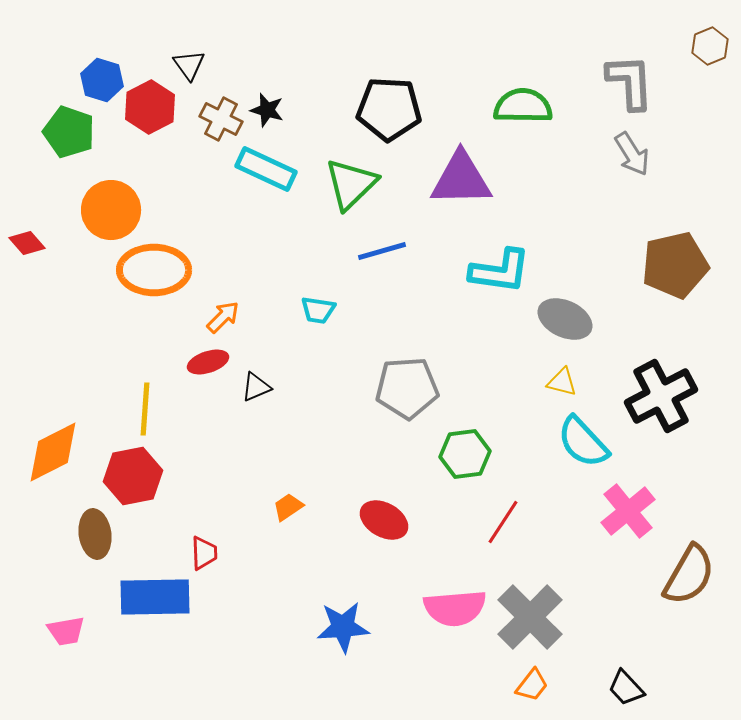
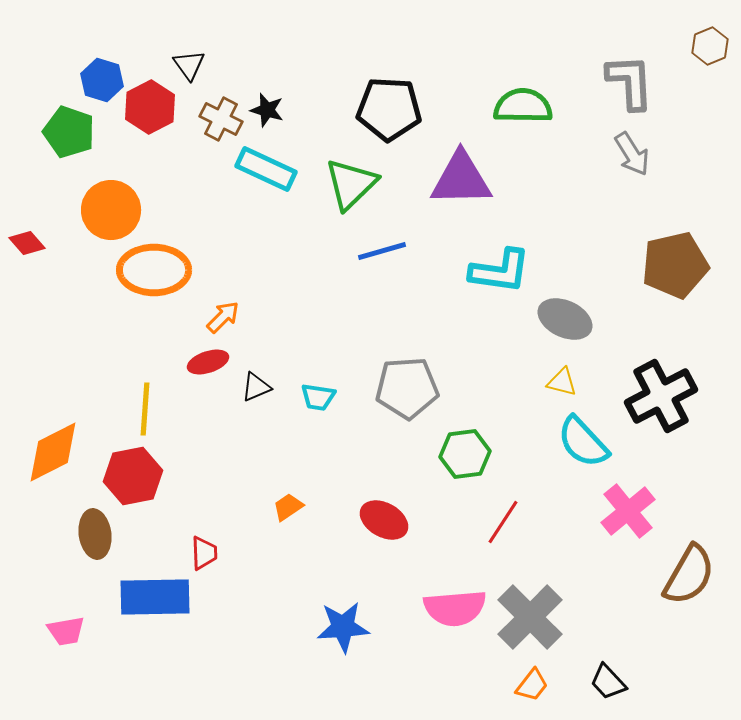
cyan trapezoid at (318, 310): moved 87 px down
black trapezoid at (626, 688): moved 18 px left, 6 px up
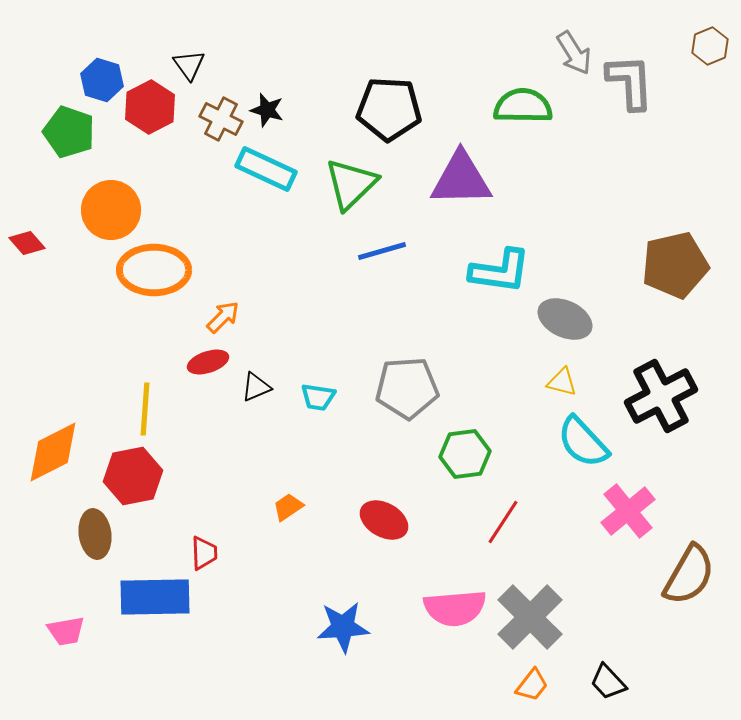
gray arrow at (632, 154): moved 58 px left, 101 px up
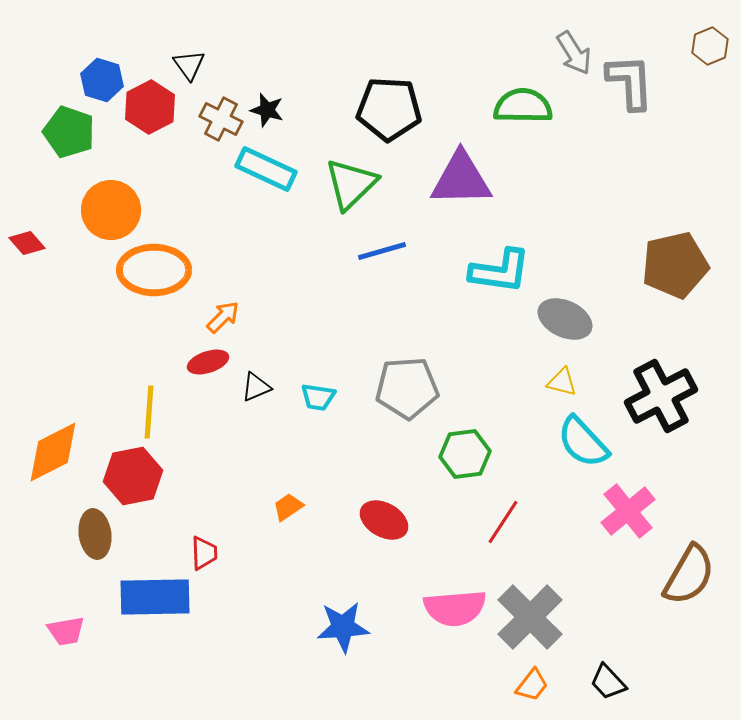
yellow line at (145, 409): moved 4 px right, 3 px down
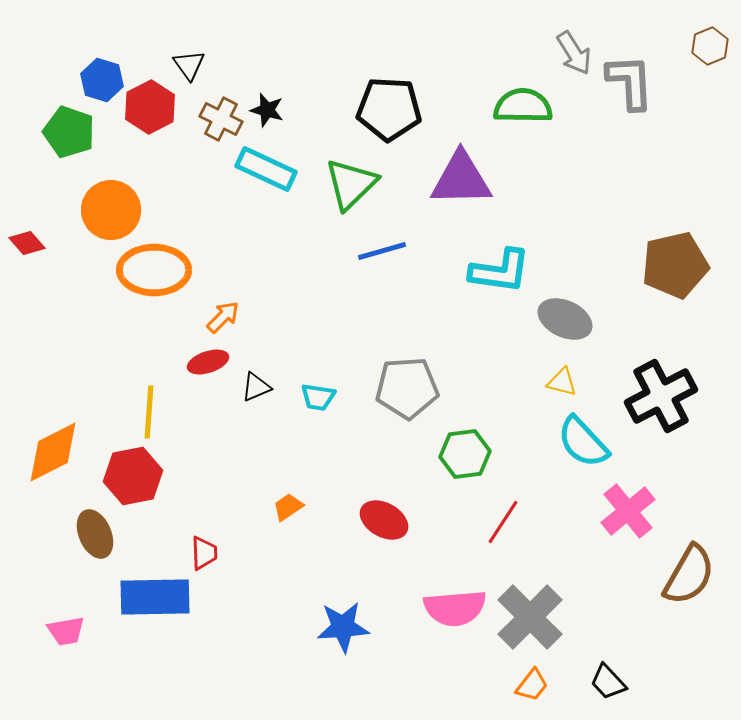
brown ellipse at (95, 534): rotated 15 degrees counterclockwise
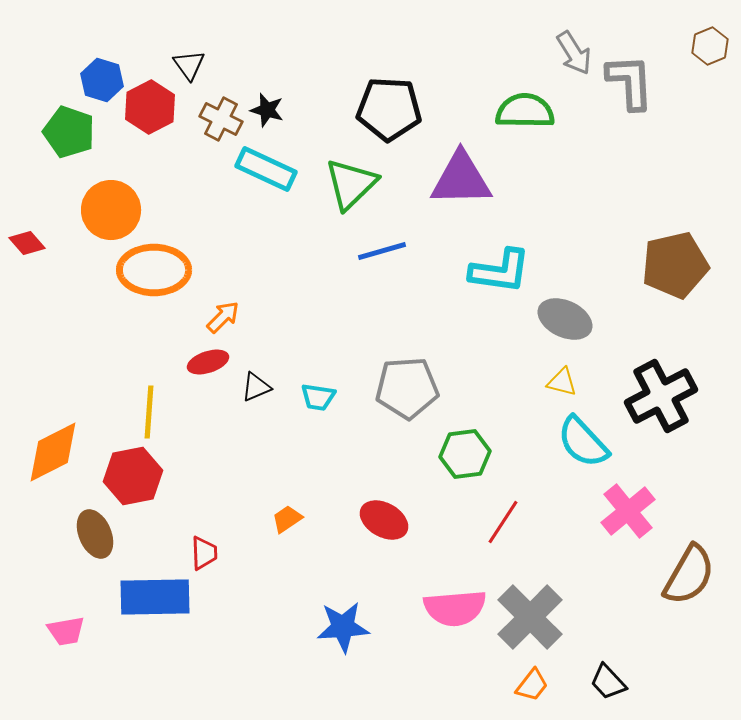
green semicircle at (523, 106): moved 2 px right, 5 px down
orange trapezoid at (288, 507): moved 1 px left, 12 px down
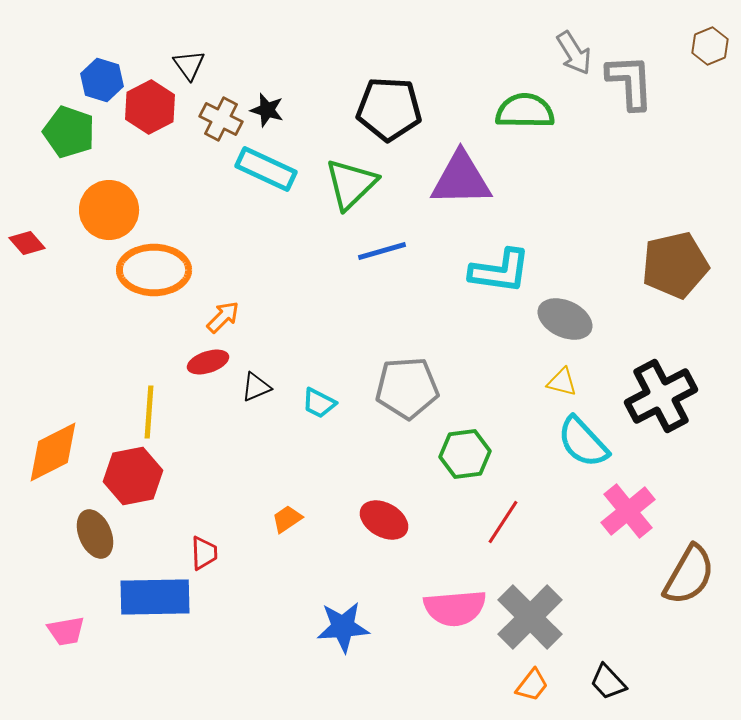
orange circle at (111, 210): moved 2 px left
cyan trapezoid at (318, 397): moved 1 px right, 6 px down; rotated 18 degrees clockwise
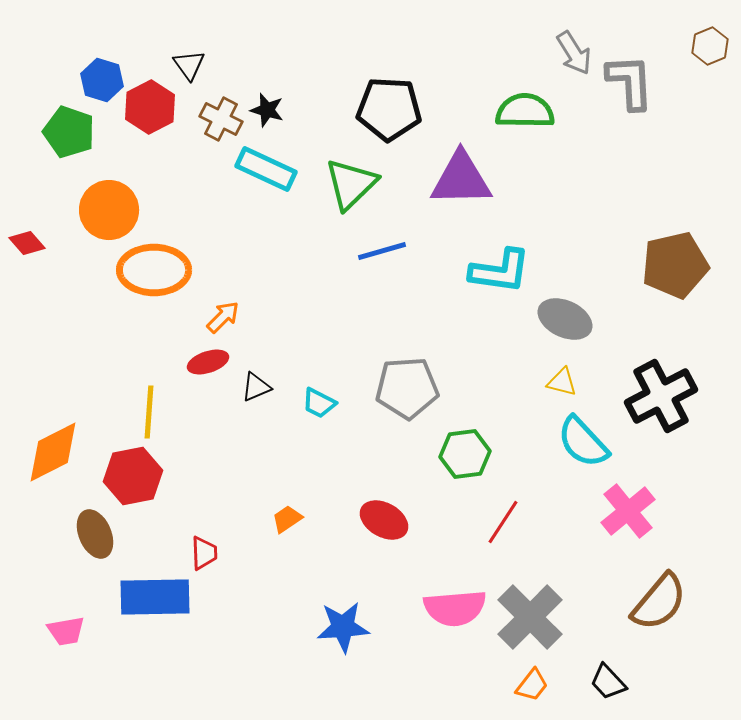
brown semicircle at (689, 575): moved 30 px left, 27 px down; rotated 10 degrees clockwise
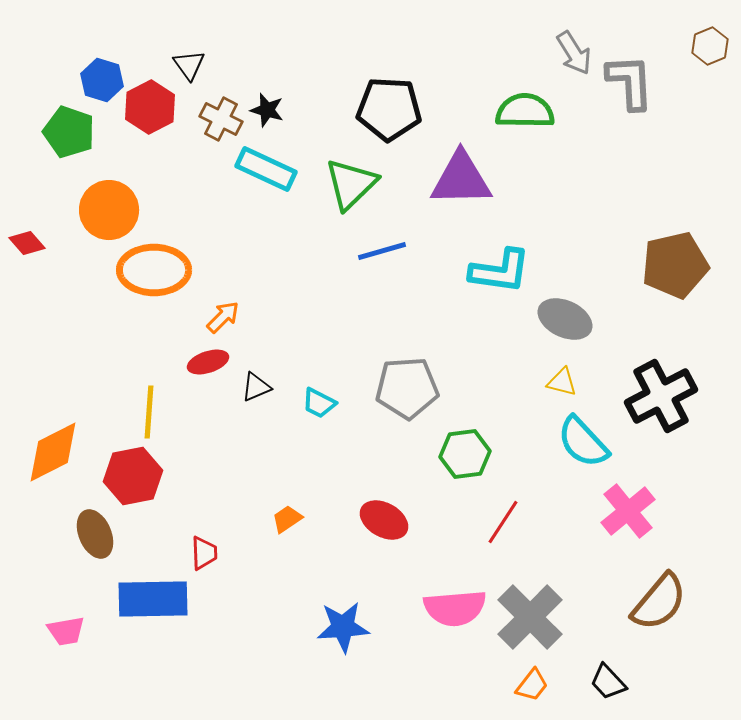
blue rectangle at (155, 597): moved 2 px left, 2 px down
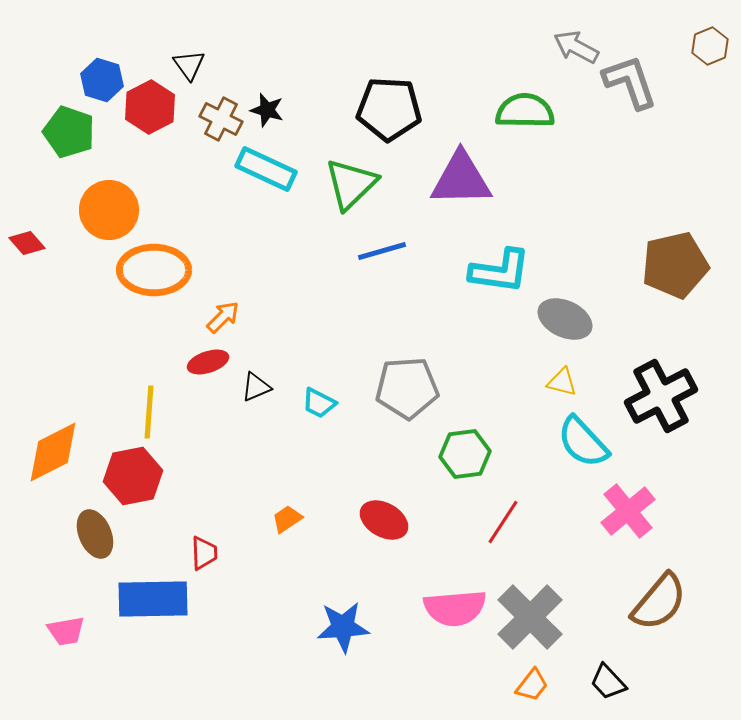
gray arrow at (574, 53): moved 2 px right, 6 px up; rotated 150 degrees clockwise
gray L-shape at (630, 82): rotated 16 degrees counterclockwise
